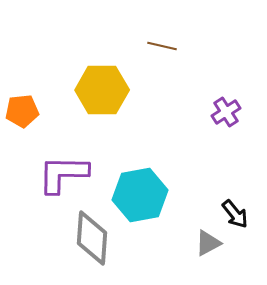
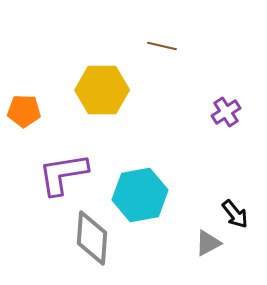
orange pentagon: moved 2 px right; rotated 8 degrees clockwise
purple L-shape: rotated 10 degrees counterclockwise
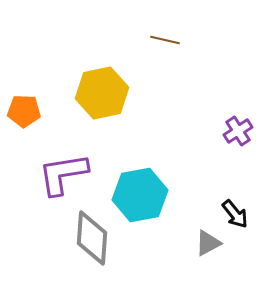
brown line: moved 3 px right, 6 px up
yellow hexagon: moved 3 px down; rotated 12 degrees counterclockwise
purple cross: moved 12 px right, 19 px down
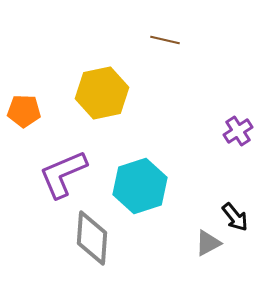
purple L-shape: rotated 14 degrees counterclockwise
cyan hexagon: moved 9 px up; rotated 8 degrees counterclockwise
black arrow: moved 3 px down
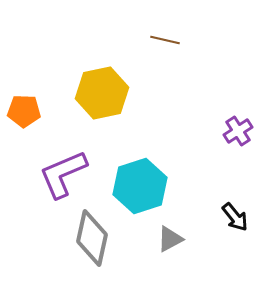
gray diamond: rotated 8 degrees clockwise
gray triangle: moved 38 px left, 4 px up
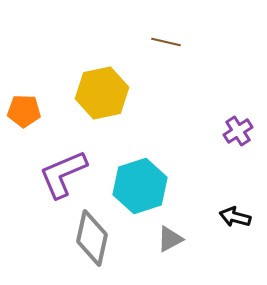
brown line: moved 1 px right, 2 px down
black arrow: rotated 144 degrees clockwise
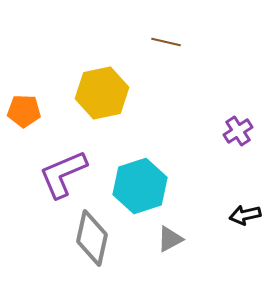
black arrow: moved 10 px right, 2 px up; rotated 28 degrees counterclockwise
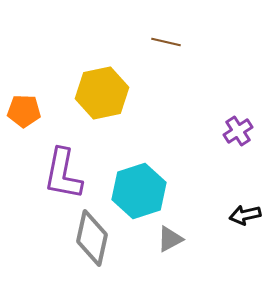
purple L-shape: rotated 56 degrees counterclockwise
cyan hexagon: moved 1 px left, 5 px down
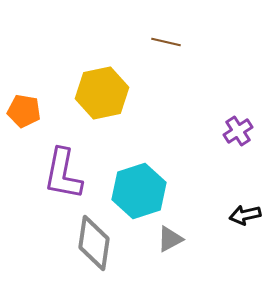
orange pentagon: rotated 8 degrees clockwise
gray diamond: moved 2 px right, 5 px down; rotated 4 degrees counterclockwise
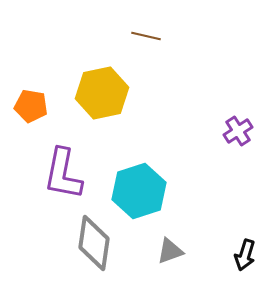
brown line: moved 20 px left, 6 px up
orange pentagon: moved 7 px right, 5 px up
black arrow: moved 40 px down; rotated 60 degrees counterclockwise
gray triangle: moved 12 px down; rotated 8 degrees clockwise
